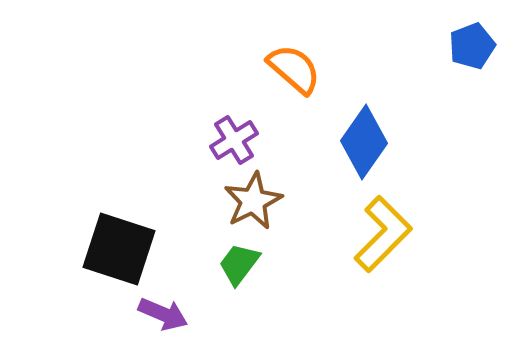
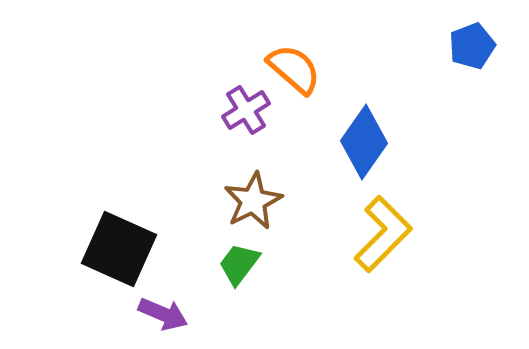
purple cross: moved 12 px right, 30 px up
black square: rotated 6 degrees clockwise
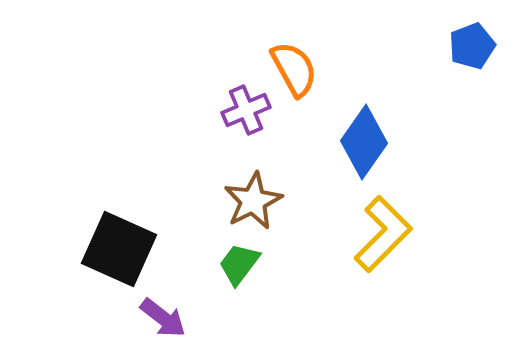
orange semicircle: rotated 20 degrees clockwise
purple cross: rotated 9 degrees clockwise
purple arrow: moved 4 px down; rotated 15 degrees clockwise
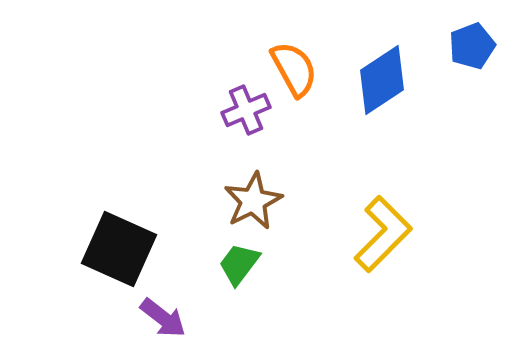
blue diamond: moved 18 px right, 62 px up; rotated 22 degrees clockwise
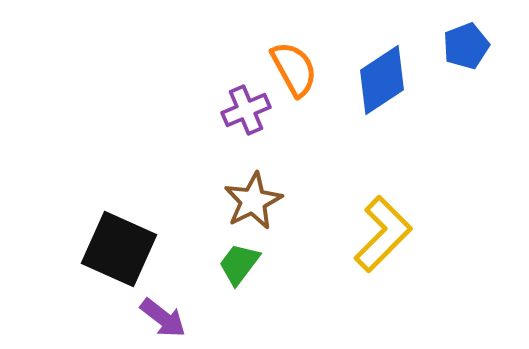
blue pentagon: moved 6 px left
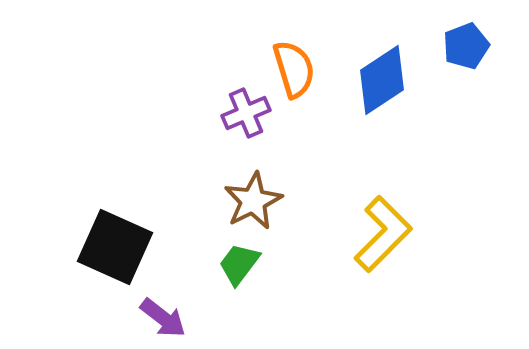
orange semicircle: rotated 12 degrees clockwise
purple cross: moved 3 px down
black square: moved 4 px left, 2 px up
